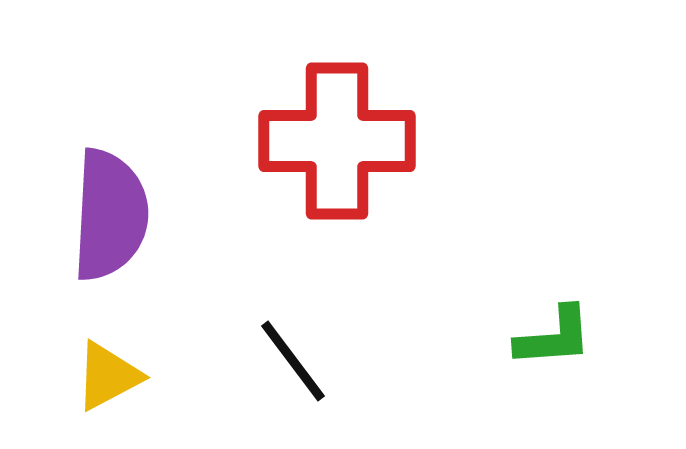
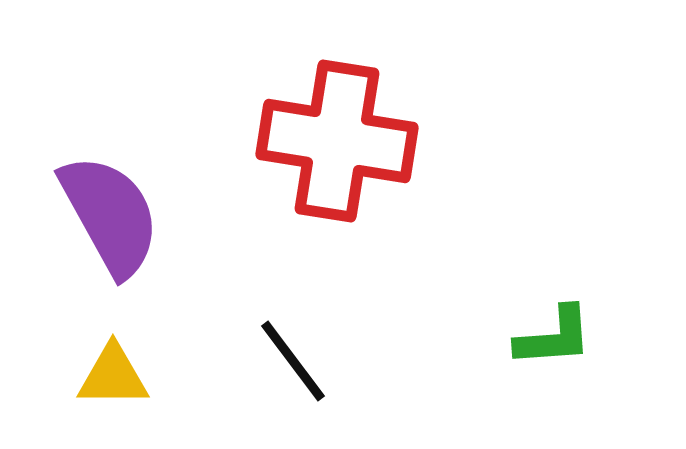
red cross: rotated 9 degrees clockwise
purple semicircle: rotated 32 degrees counterclockwise
yellow triangle: moved 5 px right; rotated 28 degrees clockwise
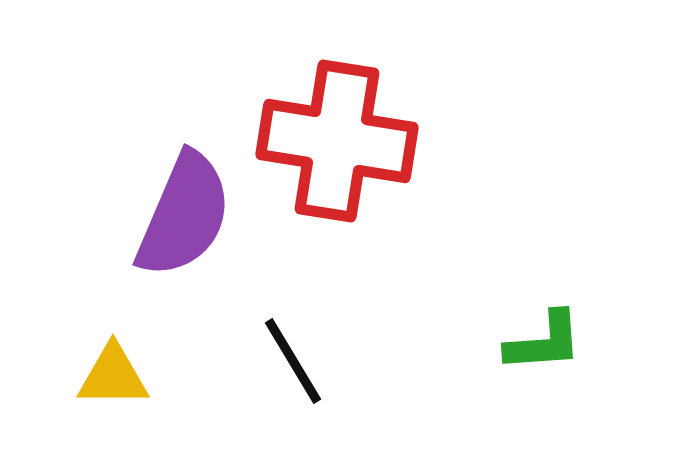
purple semicircle: moved 74 px right; rotated 52 degrees clockwise
green L-shape: moved 10 px left, 5 px down
black line: rotated 6 degrees clockwise
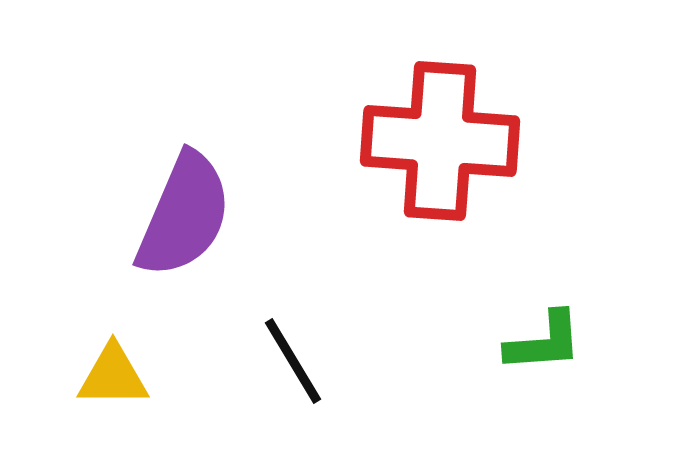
red cross: moved 103 px right; rotated 5 degrees counterclockwise
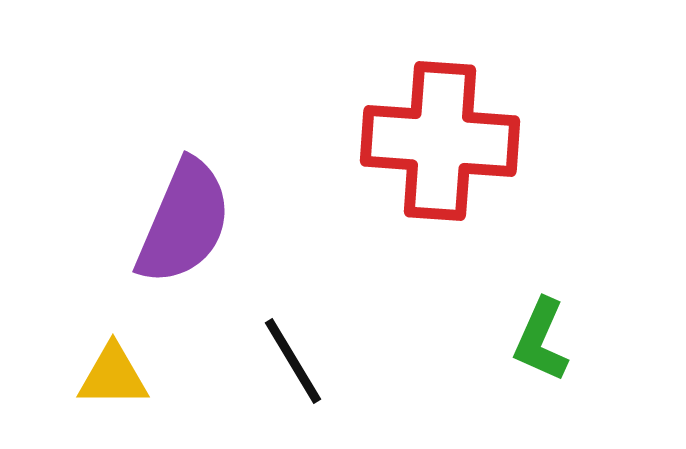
purple semicircle: moved 7 px down
green L-shape: moved 3 px left, 2 px up; rotated 118 degrees clockwise
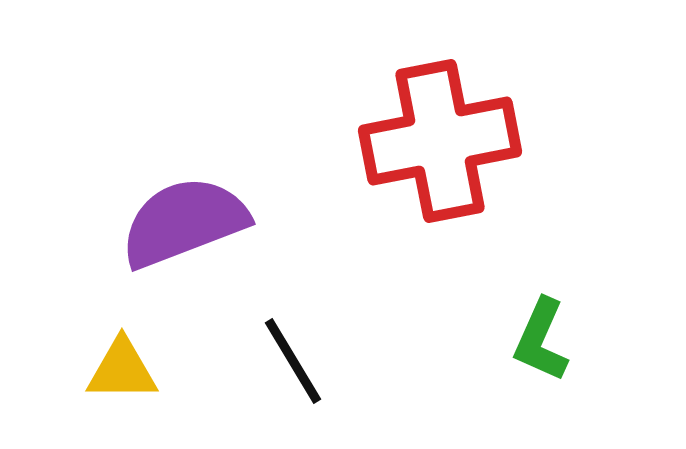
red cross: rotated 15 degrees counterclockwise
purple semicircle: rotated 134 degrees counterclockwise
yellow triangle: moved 9 px right, 6 px up
